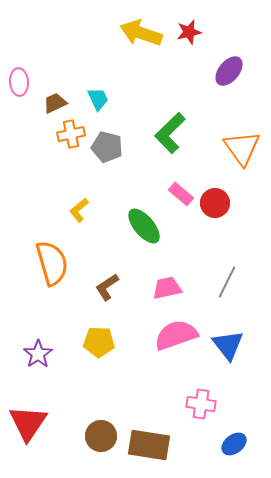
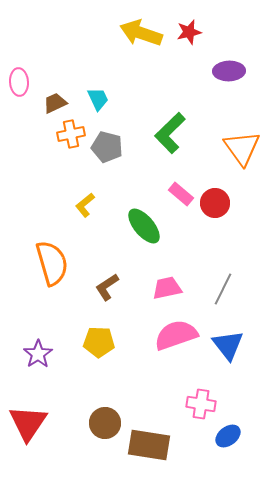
purple ellipse: rotated 48 degrees clockwise
yellow L-shape: moved 6 px right, 5 px up
gray line: moved 4 px left, 7 px down
brown circle: moved 4 px right, 13 px up
blue ellipse: moved 6 px left, 8 px up
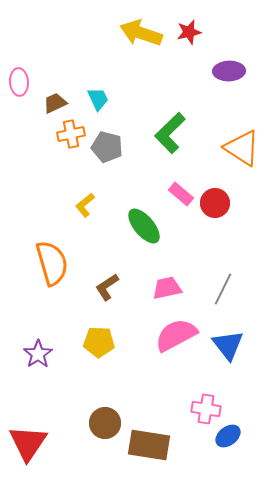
orange triangle: rotated 21 degrees counterclockwise
pink semicircle: rotated 9 degrees counterclockwise
pink cross: moved 5 px right, 5 px down
red triangle: moved 20 px down
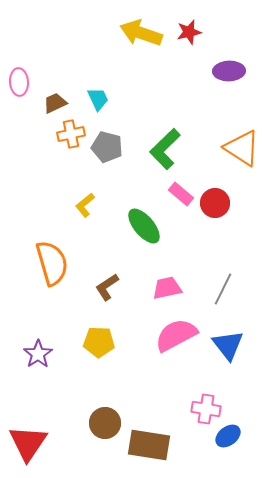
green L-shape: moved 5 px left, 16 px down
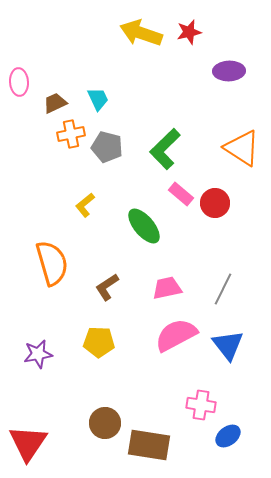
purple star: rotated 24 degrees clockwise
pink cross: moved 5 px left, 4 px up
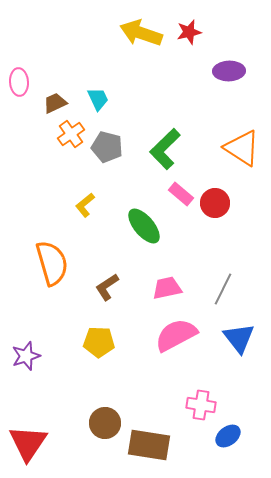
orange cross: rotated 24 degrees counterclockwise
blue triangle: moved 11 px right, 7 px up
purple star: moved 12 px left, 2 px down; rotated 8 degrees counterclockwise
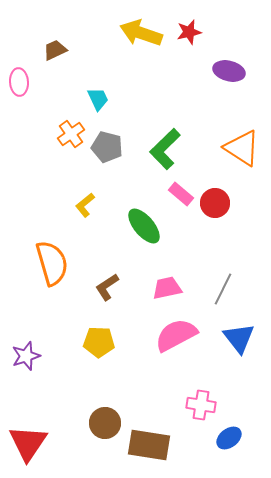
purple ellipse: rotated 16 degrees clockwise
brown trapezoid: moved 53 px up
blue ellipse: moved 1 px right, 2 px down
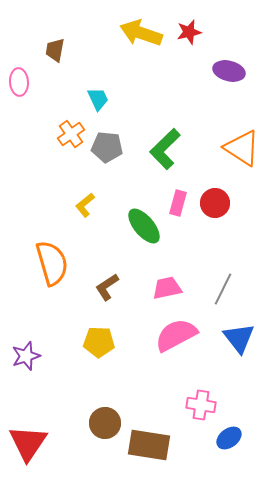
brown trapezoid: rotated 55 degrees counterclockwise
gray pentagon: rotated 8 degrees counterclockwise
pink rectangle: moved 3 px left, 9 px down; rotated 65 degrees clockwise
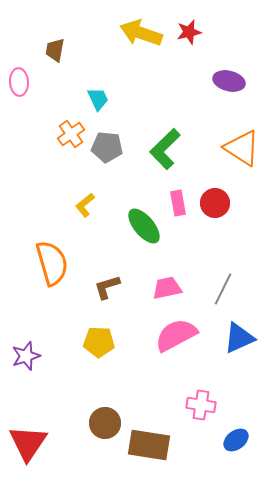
purple ellipse: moved 10 px down
pink rectangle: rotated 25 degrees counterclockwise
brown L-shape: rotated 16 degrees clockwise
blue triangle: rotated 44 degrees clockwise
blue ellipse: moved 7 px right, 2 px down
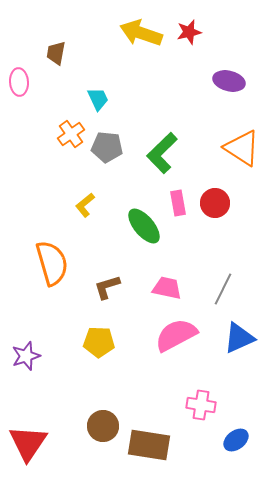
brown trapezoid: moved 1 px right, 3 px down
green L-shape: moved 3 px left, 4 px down
pink trapezoid: rotated 24 degrees clockwise
brown circle: moved 2 px left, 3 px down
